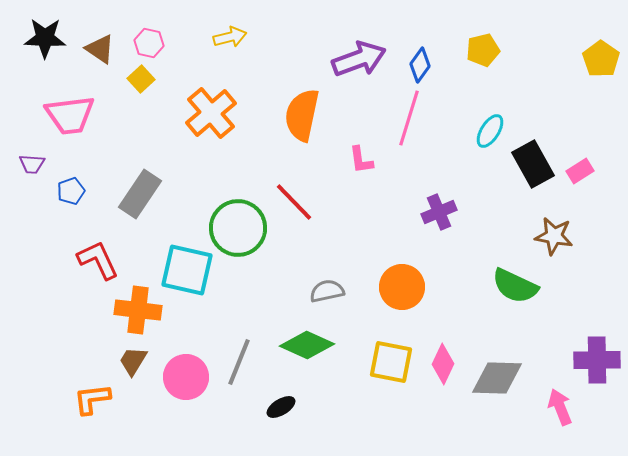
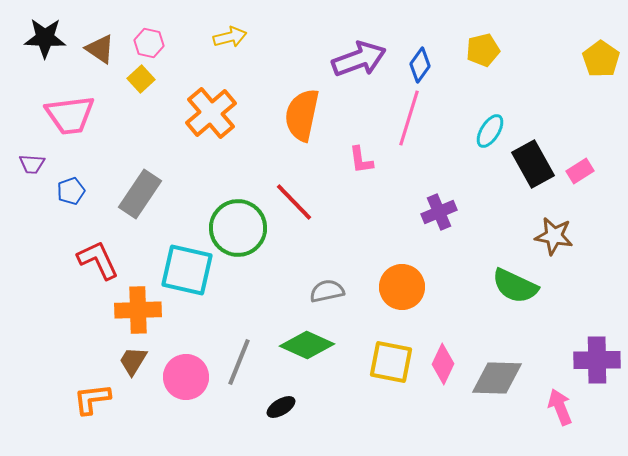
orange cross at (138, 310): rotated 9 degrees counterclockwise
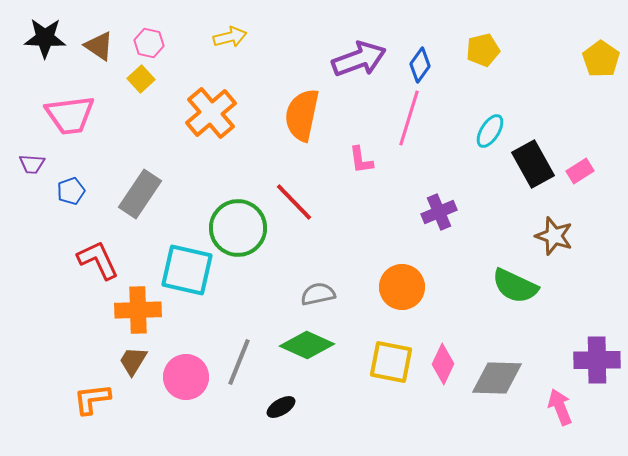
brown triangle at (100, 49): moved 1 px left, 3 px up
brown star at (554, 236): rotated 9 degrees clockwise
gray semicircle at (327, 291): moved 9 px left, 3 px down
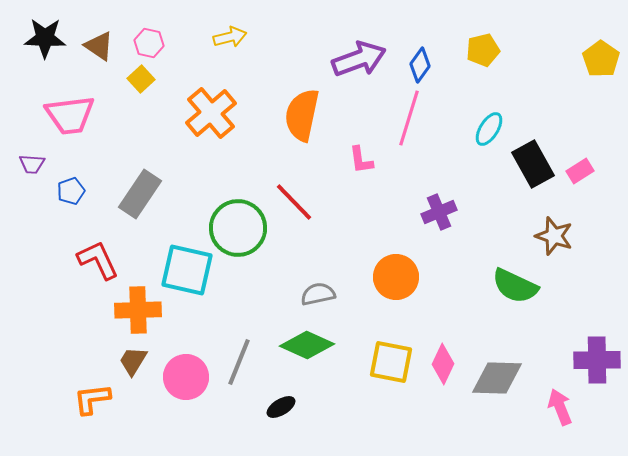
cyan ellipse at (490, 131): moved 1 px left, 2 px up
orange circle at (402, 287): moved 6 px left, 10 px up
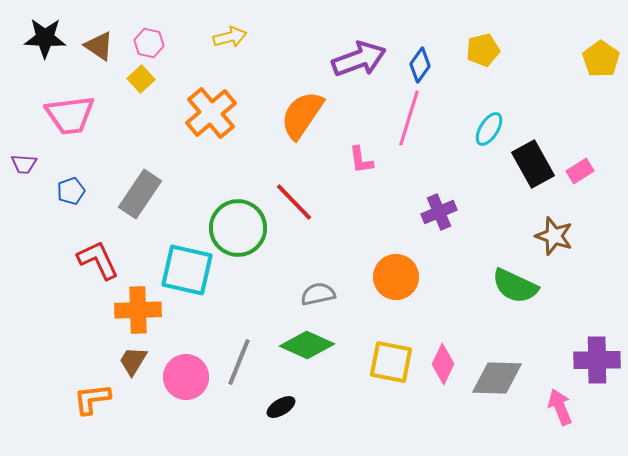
orange semicircle at (302, 115): rotated 22 degrees clockwise
purple trapezoid at (32, 164): moved 8 px left
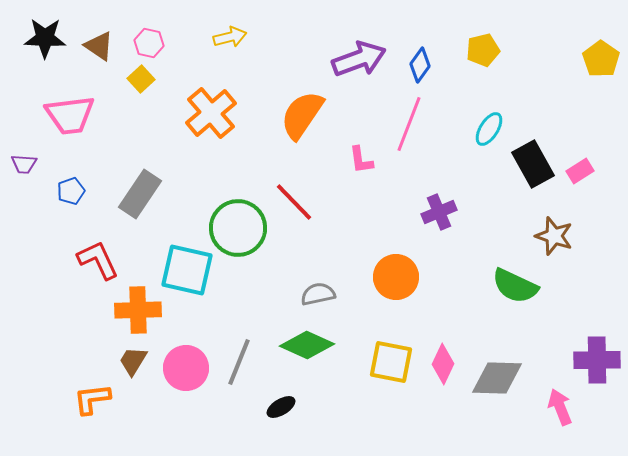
pink line at (409, 118): moved 6 px down; rotated 4 degrees clockwise
pink circle at (186, 377): moved 9 px up
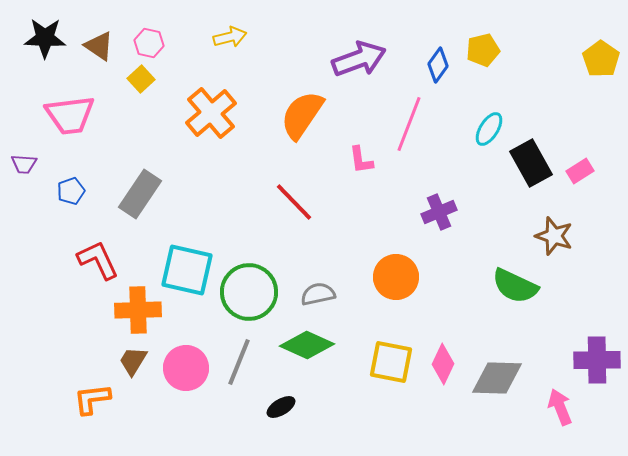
blue diamond at (420, 65): moved 18 px right
black rectangle at (533, 164): moved 2 px left, 1 px up
green circle at (238, 228): moved 11 px right, 64 px down
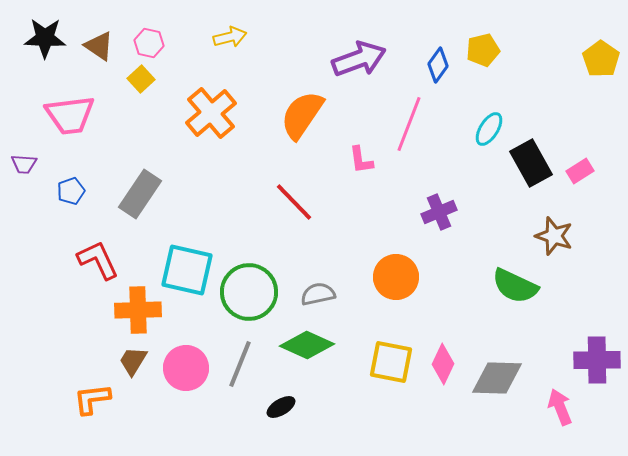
gray line at (239, 362): moved 1 px right, 2 px down
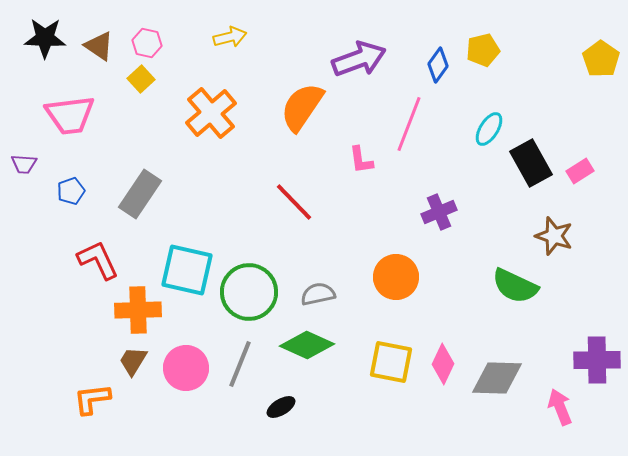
pink hexagon at (149, 43): moved 2 px left
orange semicircle at (302, 115): moved 8 px up
